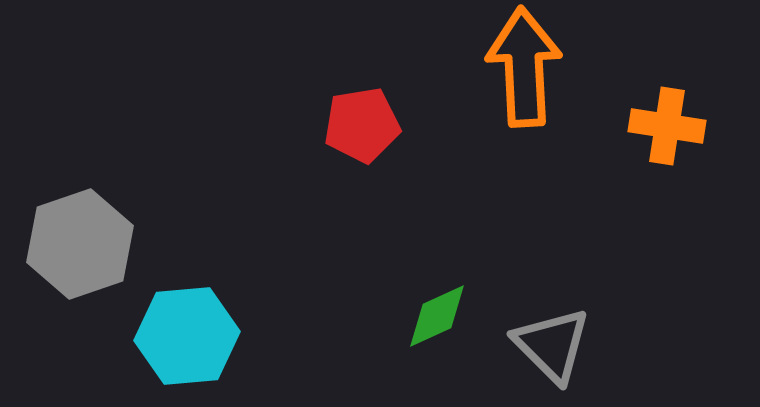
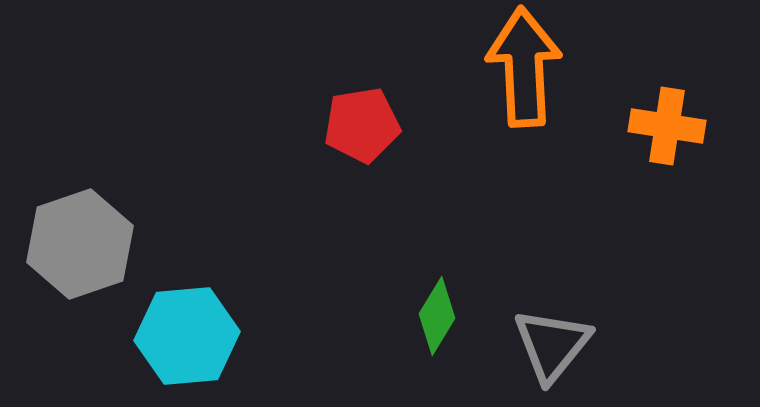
green diamond: rotated 34 degrees counterclockwise
gray triangle: rotated 24 degrees clockwise
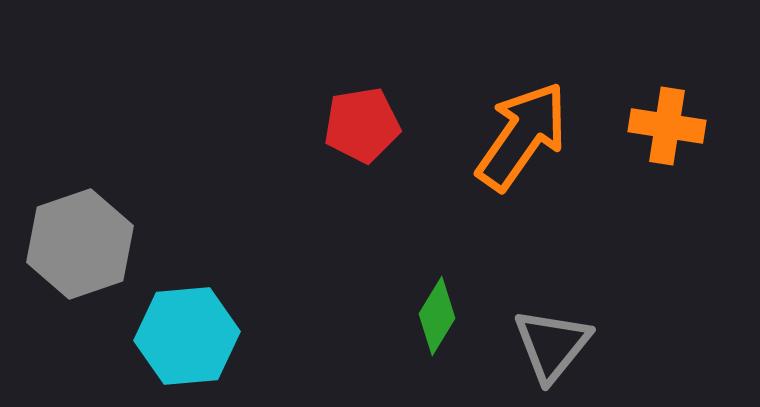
orange arrow: moved 2 px left, 69 px down; rotated 38 degrees clockwise
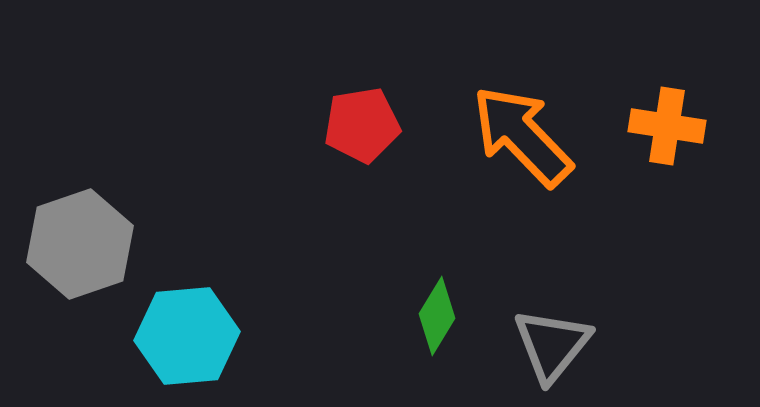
orange arrow: rotated 79 degrees counterclockwise
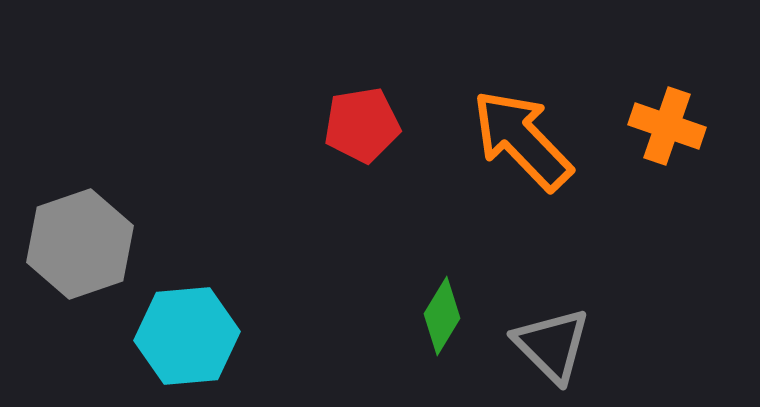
orange cross: rotated 10 degrees clockwise
orange arrow: moved 4 px down
green diamond: moved 5 px right
gray triangle: rotated 24 degrees counterclockwise
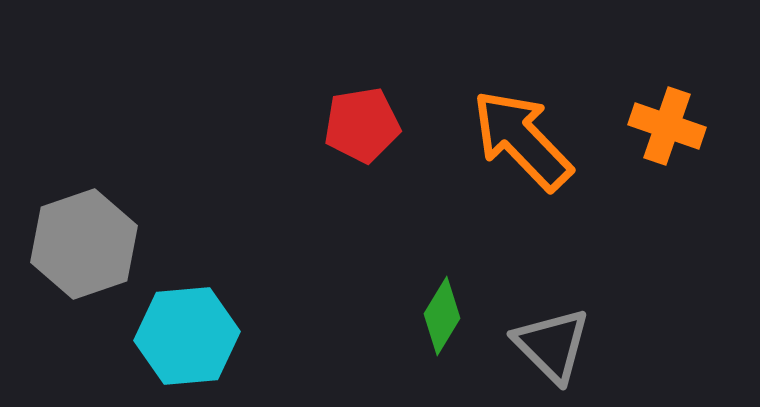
gray hexagon: moved 4 px right
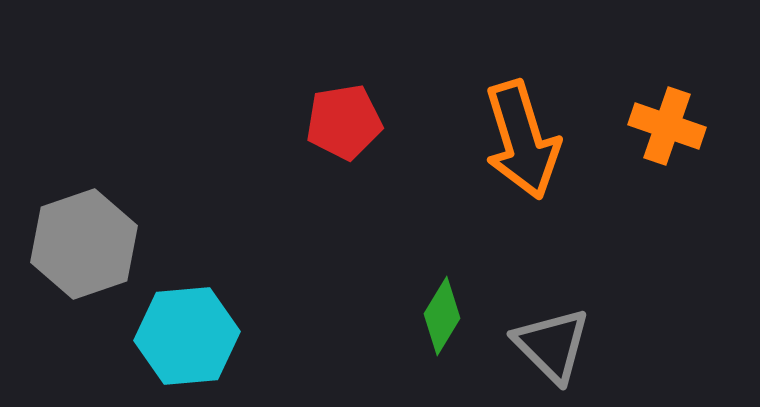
red pentagon: moved 18 px left, 3 px up
orange arrow: rotated 153 degrees counterclockwise
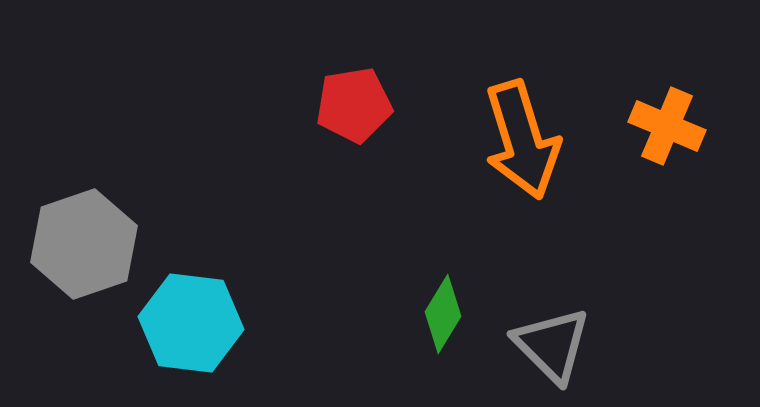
red pentagon: moved 10 px right, 17 px up
orange cross: rotated 4 degrees clockwise
green diamond: moved 1 px right, 2 px up
cyan hexagon: moved 4 px right, 13 px up; rotated 12 degrees clockwise
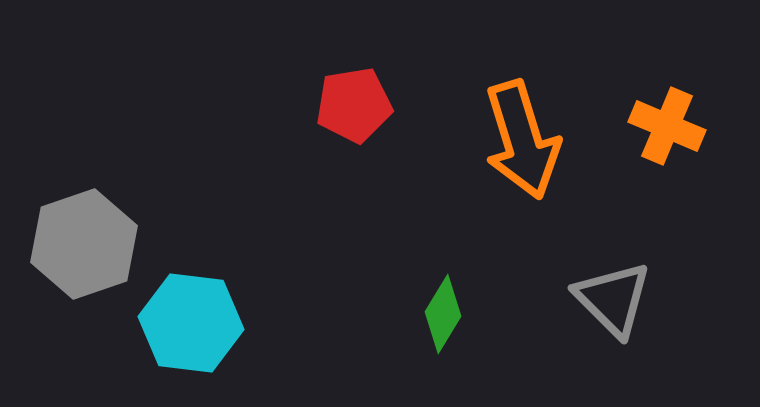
gray triangle: moved 61 px right, 46 px up
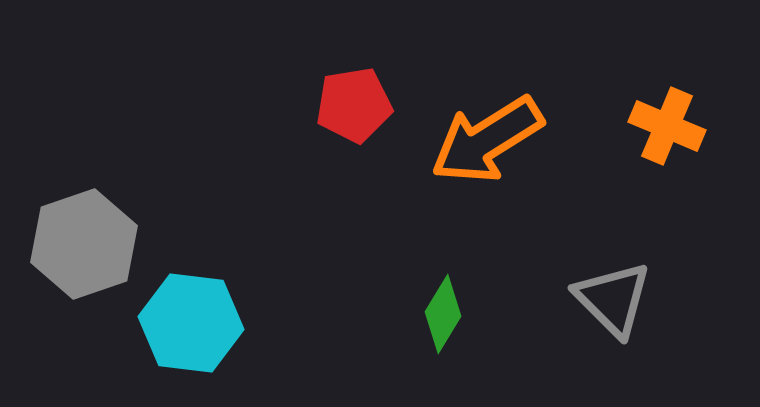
orange arrow: moved 35 px left; rotated 75 degrees clockwise
